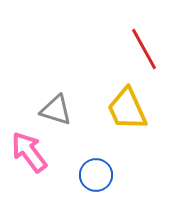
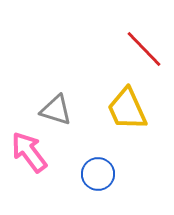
red line: rotated 15 degrees counterclockwise
blue circle: moved 2 px right, 1 px up
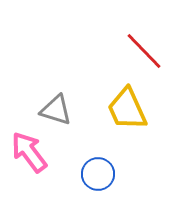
red line: moved 2 px down
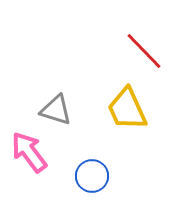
blue circle: moved 6 px left, 2 px down
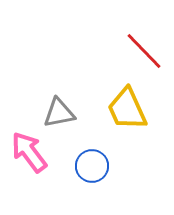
gray triangle: moved 3 px right, 3 px down; rotated 28 degrees counterclockwise
blue circle: moved 10 px up
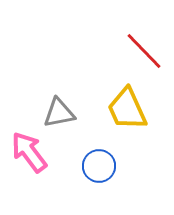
blue circle: moved 7 px right
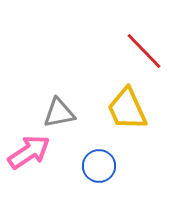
pink arrow: rotated 93 degrees clockwise
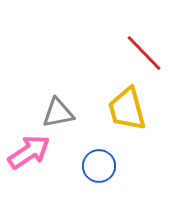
red line: moved 2 px down
yellow trapezoid: rotated 9 degrees clockwise
gray triangle: moved 1 px left
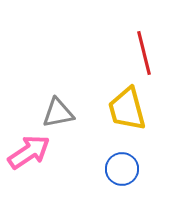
red line: rotated 30 degrees clockwise
blue circle: moved 23 px right, 3 px down
